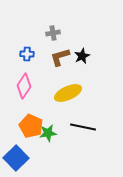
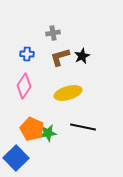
yellow ellipse: rotated 8 degrees clockwise
orange pentagon: moved 1 px right, 3 px down
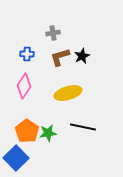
orange pentagon: moved 5 px left, 2 px down; rotated 10 degrees clockwise
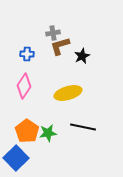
brown L-shape: moved 11 px up
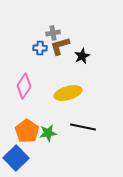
blue cross: moved 13 px right, 6 px up
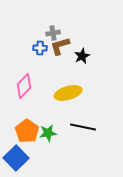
pink diamond: rotated 10 degrees clockwise
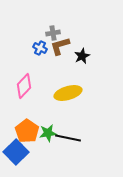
blue cross: rotated 24 degrees clockwise
black line: moved 15 px left, 11 px down
blue square: moved 6 px up
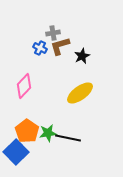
yellow ellipse: moved 12 px right; rotated 20 degrees counterclockwise
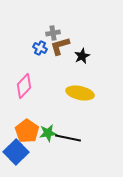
yellow ellipse: rotated 48 degrees clockwise
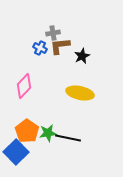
brown L-shape: rotated 10 degrees clockwise
